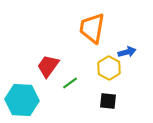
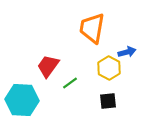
black square: rotated 12 degrees counterclockwise
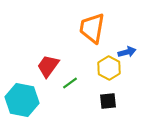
cyan hexagon: rotated 8 degrees clockwise
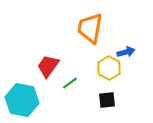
orange trapezoid: moved 2 px left
blue arrow: moved 1 px left
black square: moved 1 px left, 1 px up
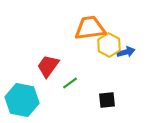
orange trapezoid: rotated 72 degrees clockwise
yellow hexagon: moved 23 px up
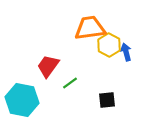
blue arrow: rotated 90 degrees counterclockwise
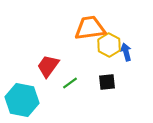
black square: moved 18 px up
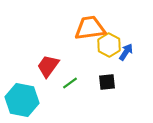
blue arrow: rotated 48 degrees clockwise
